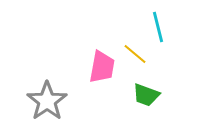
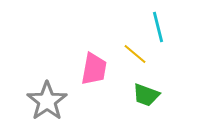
pink trapezoid: moved 8 px left, 2 px down
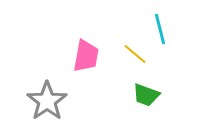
cyan line: moved 2 px right, 2 px down
pink trapezoid: moved 8 px left, 13 px up
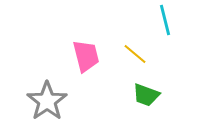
cyan line: moved 5 px right, 9 px up
pink trapezoid: rotated 24 degrees counterclockwise
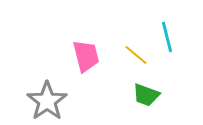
cyan line: moved 2 px right, 17 px down
yellow line: moved 1 px right, 1 px down
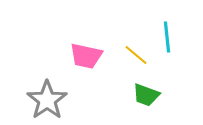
cyan line: rotated 8 degrees clockwise
pink trapezoid: rotated 116 degrees clockwise
gray star: moved 1 px up
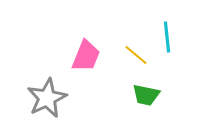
pink trapezoid: rotated 80 degrees counterclockwise
green trapezoid: rotated 8 degrees counterclockwise
gray star: moved 2 px up; rotated 9 degrees clockwise
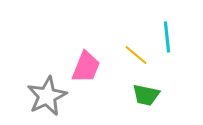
pink trapezoid: moved 11 px down
gray star: moved 2 px up
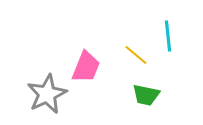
cyan line: moved 1 px right, 1 px up
gray star: moved 2 px up
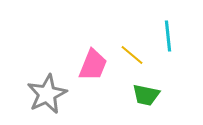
yellow line: moved 4 px left
pink trapezoid: moved 7 px right, 2 px up
